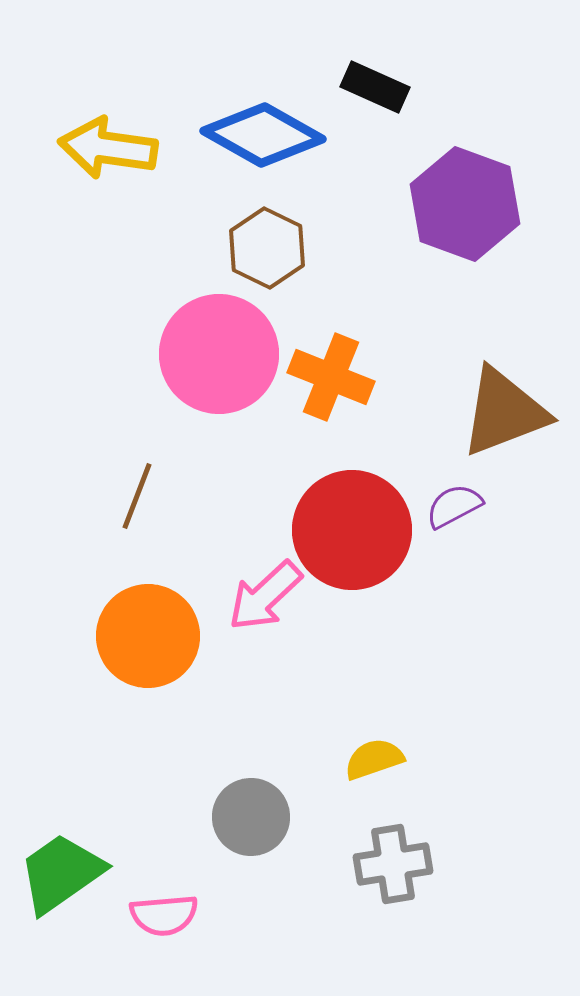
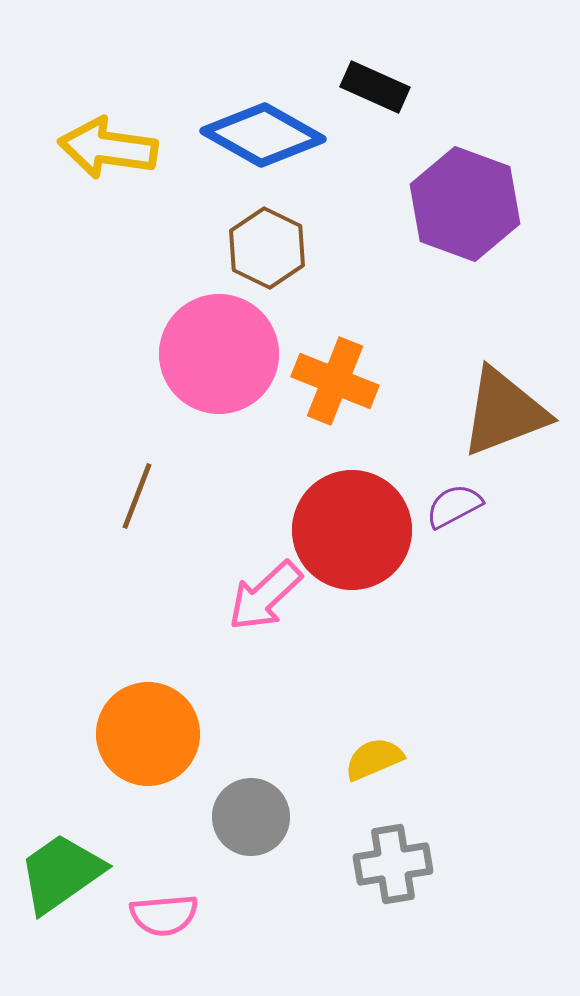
orange cross: moved 4 px right, 4 px down
orange circle: moved 98 px down
yellow semicircle: rotated 4 degrees counterclockwise
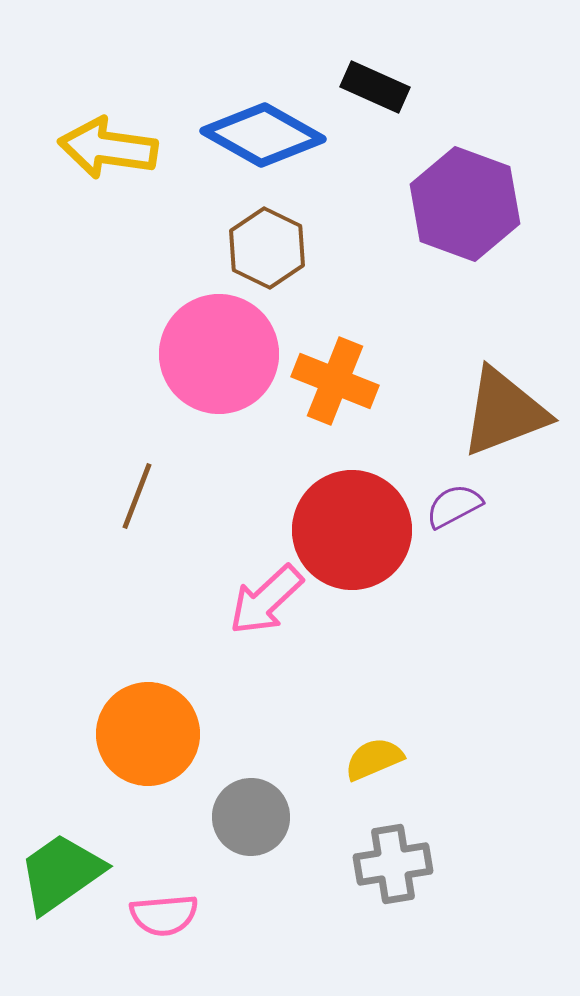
pink arrow: moved 1 px right, 4 px down
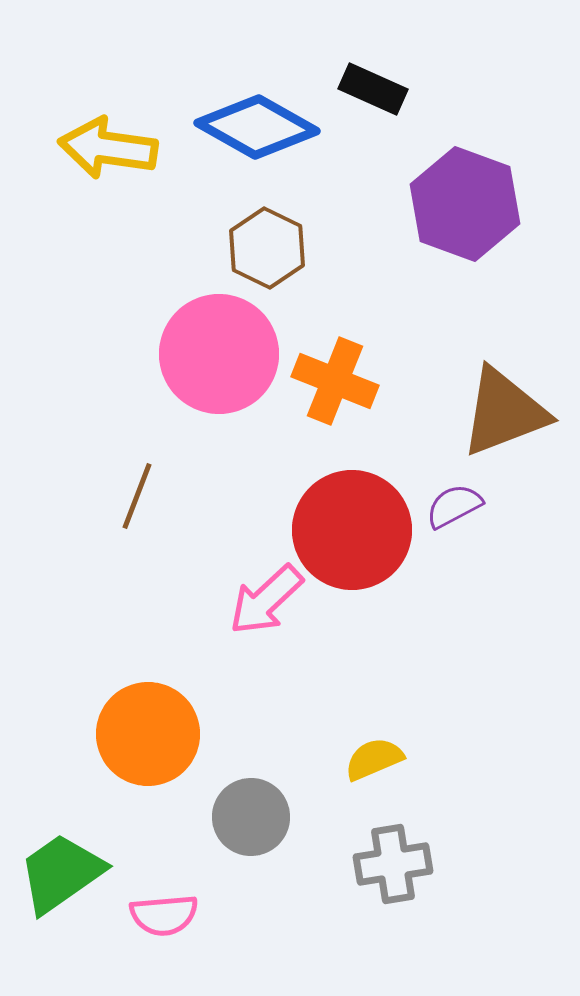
black rectangle: moved 2 px left, 2 px down
blue diamond: moved 6 px left, 8 px up
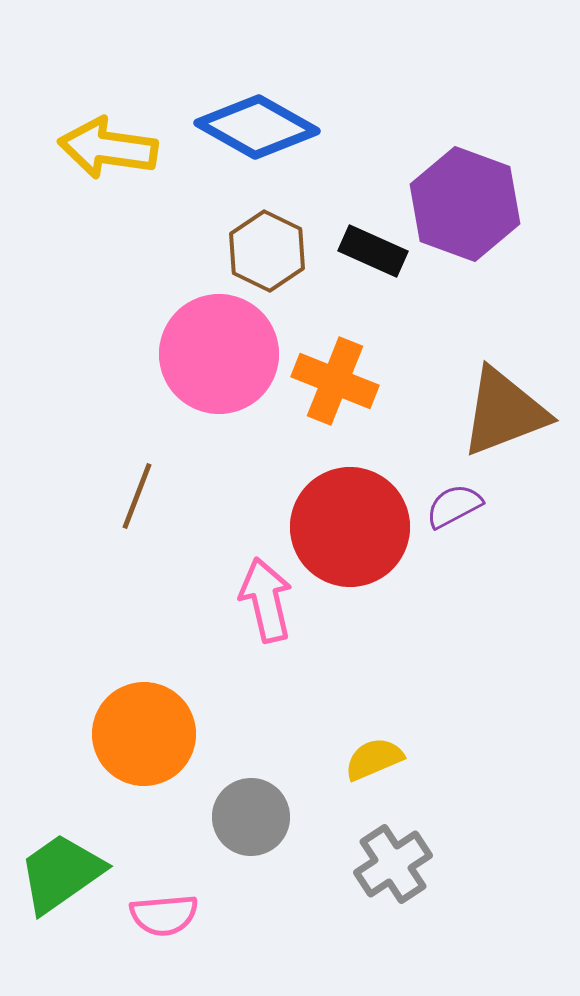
black rectangle: moved 162 px down
brown hexagon: moved 3 px down
red circle: moved 2 px left, 3 px up
pink arrow: rotated 120 degrees clockwise
orange circle: moved 4 px left
gray cross: rotated 24 degrees counterclockwise
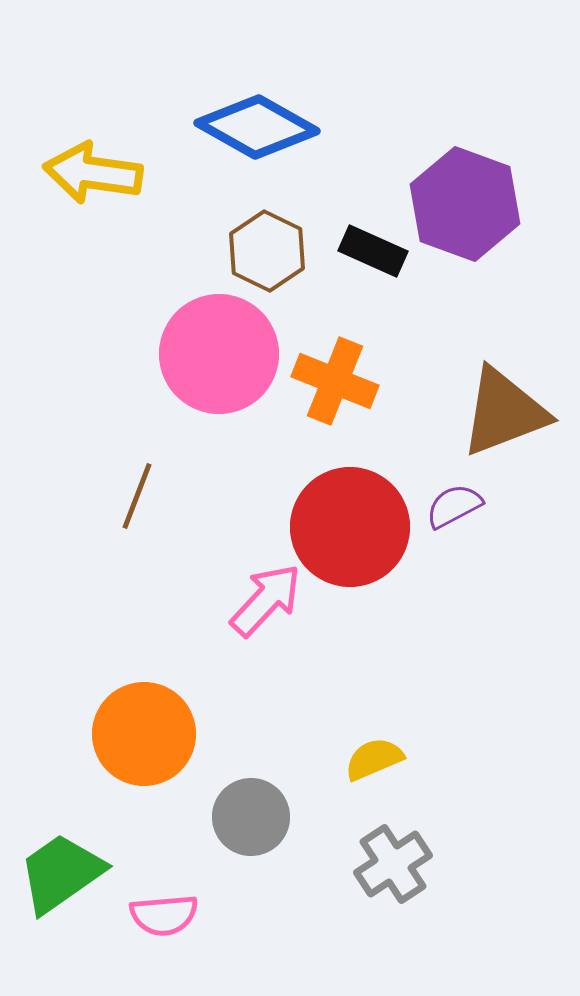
yellow arrow: moved 15 px left, 25 px down
pink arrow: rotated 56 degrees clockwise
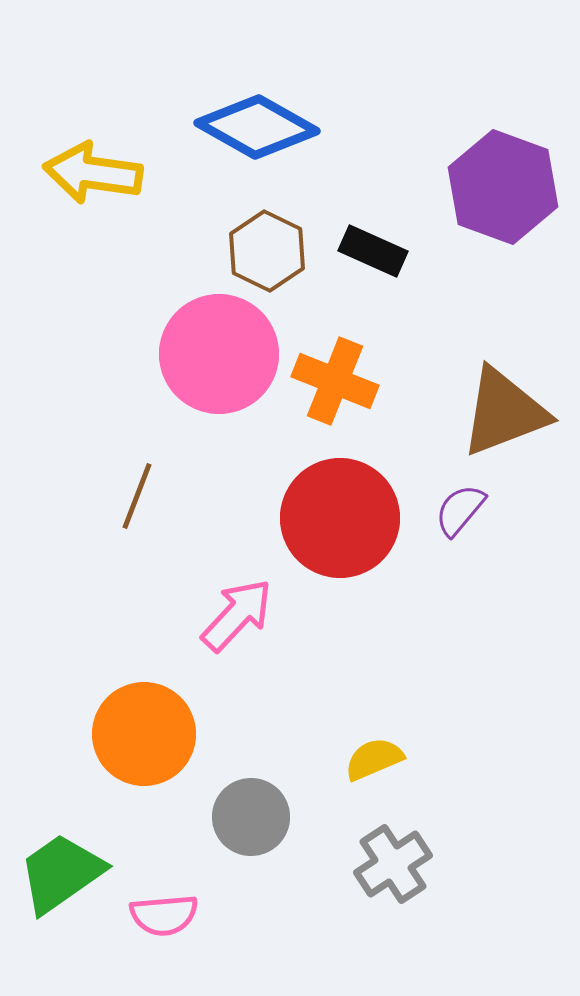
purple hexagon: moved 38 px right, 17 px up
purple semicircle: moved 6 px right, 4 px down; rotated 22 degrees counterclockwise
red circle: moved 10 px left, 9 px up
pink arrow: moved 29 px left, 15 px down
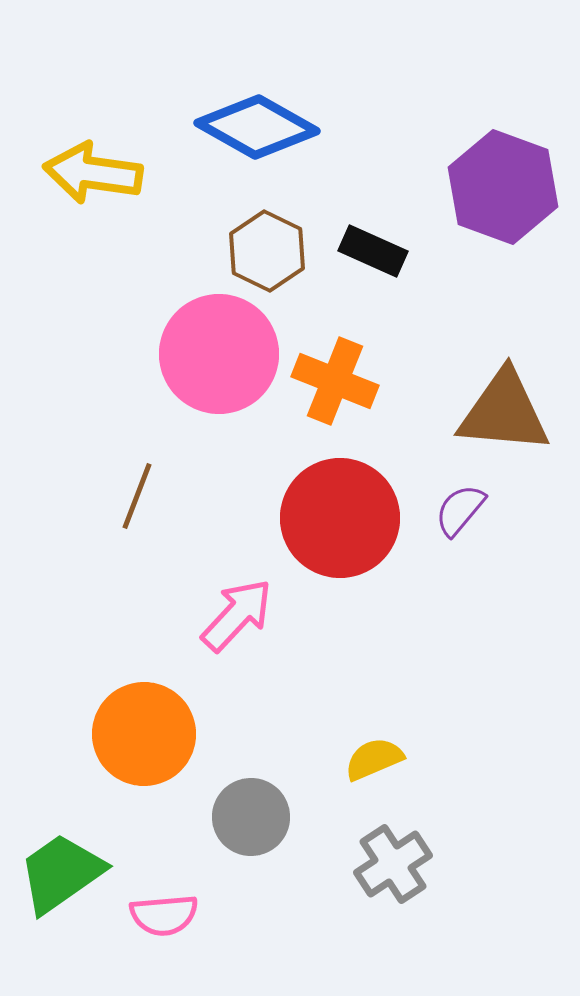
brown triangle: rotated 26 degrees clockwise
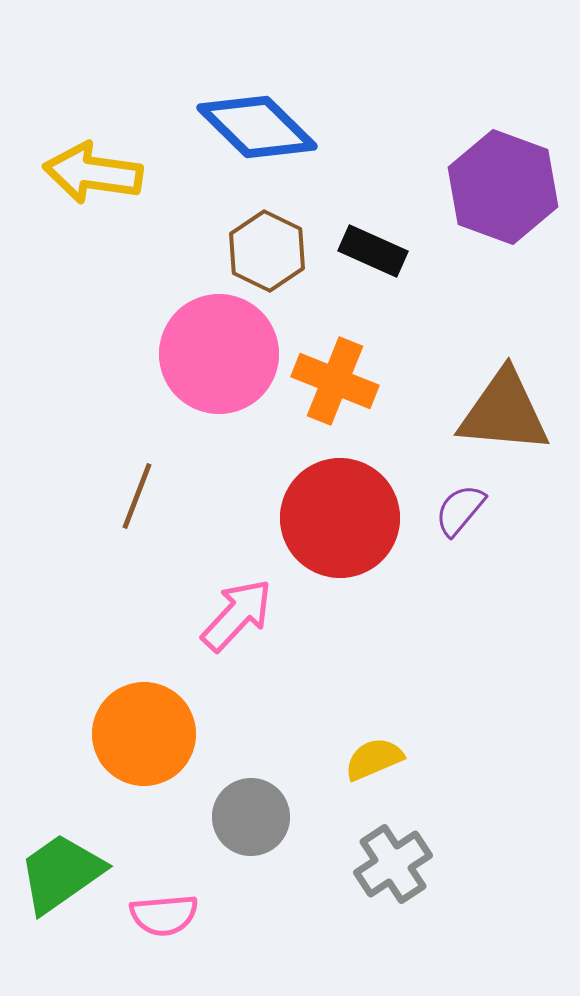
blue diamond: rotated 15 degrees clockwise
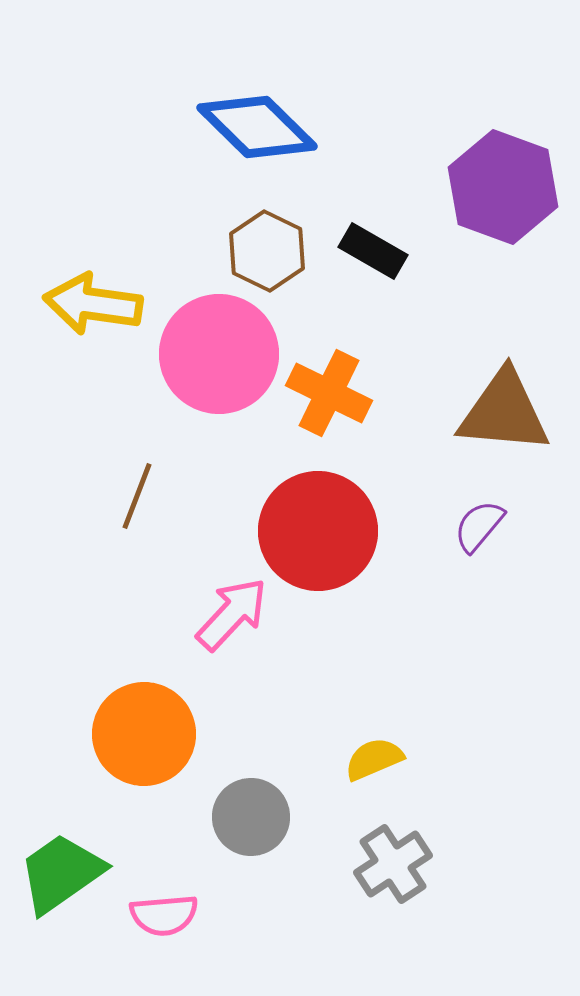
yellow arrow: moved 131 px down
black rectangle: rotated 6 degrees clockwise
orange cross: moved 6 px left, 12 px down; rotated 4 degrees clockwise
purple semicircle: moved 19 px right, 16 px down
red circle: moved 22 px left, 13 px down
pink arrow: moved 5 px left, 1 px up
